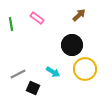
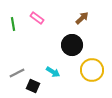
brown arrow: moved 3 px right, 3 px down
green line: moved 2 px right
yellow circle: moved 7 px right, 1 px down
gray line: moved 1 px left, 1 px up
black square: moved 2 px up
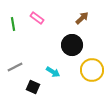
gray line: moved 2 px left, 6 px up
black square: moved 1 px down
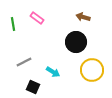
brown arrow: moved 1 px right, 1 px up; rotated 120 degrees counterclockwise
black circle: moved 4 px right, 3 px up
gray line: moved 9 px right, 5 px up
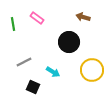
black circle: moved 7 px left
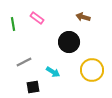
black square: rotated 32 degrees counterclockwise
